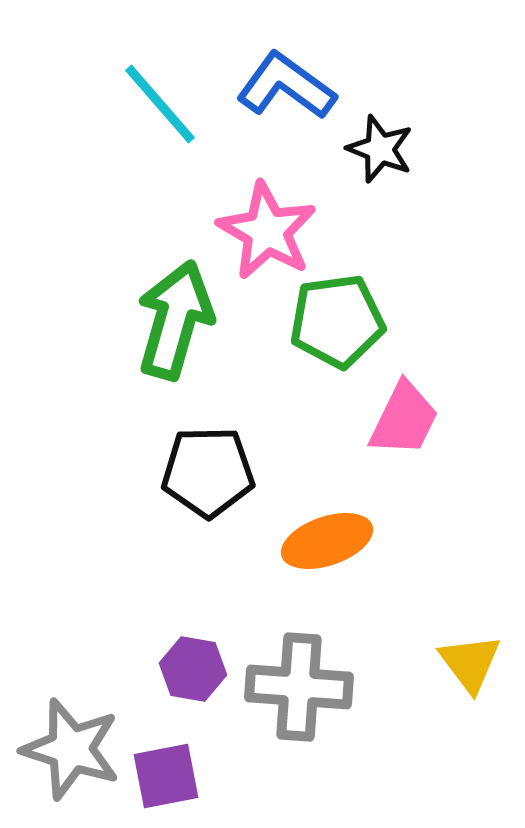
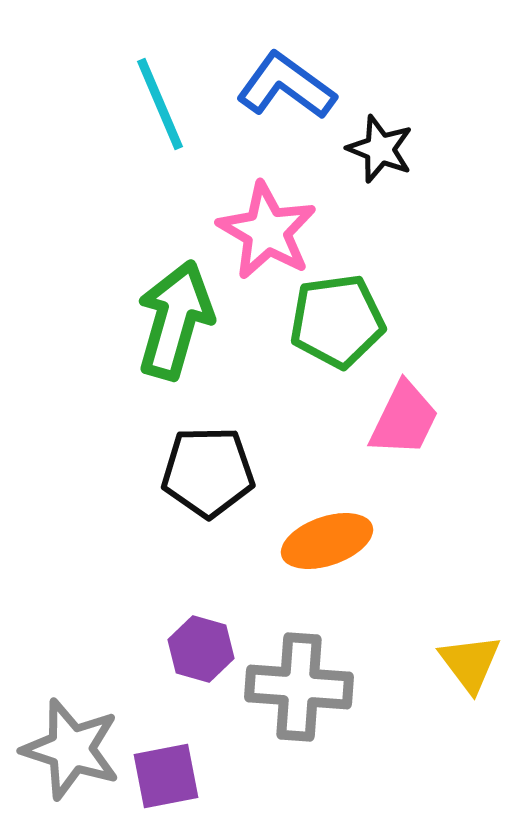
cyan line: rotated 18 degrees clockwise
purple hexagon: moved 8 px right, 20 px up; rotated 6 degrees clockwise
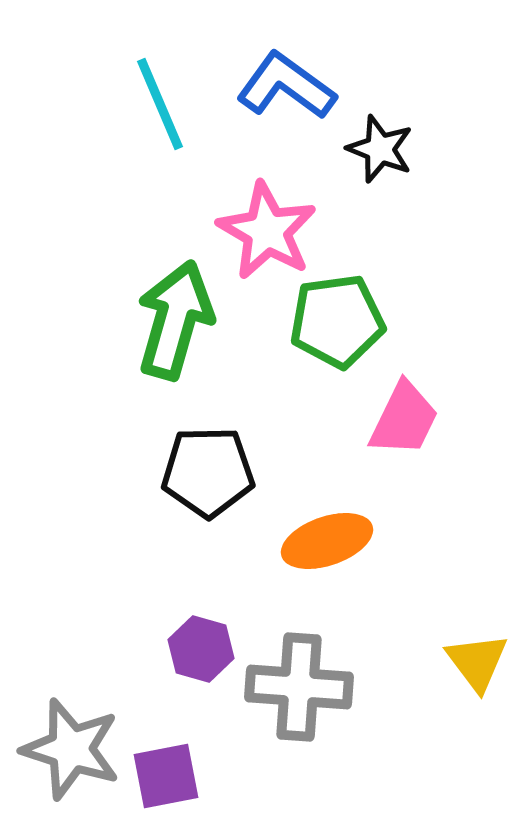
yellow triangle: moved 7 px right, 1 px up
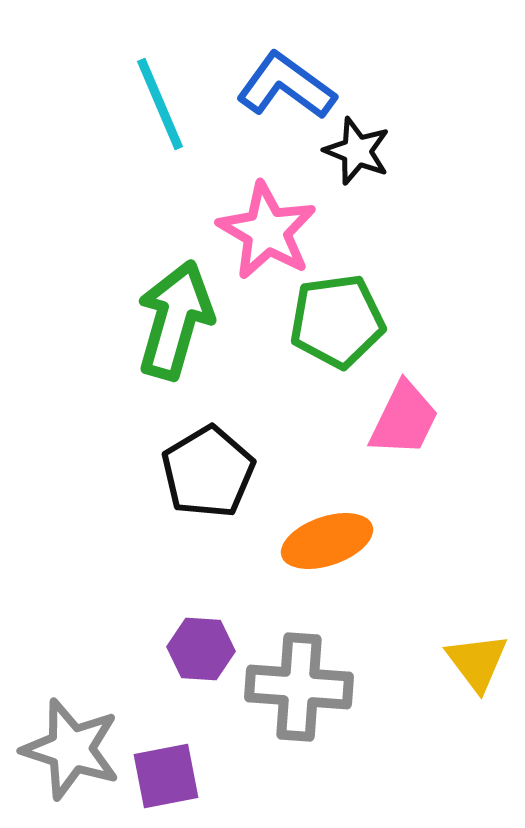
black star: moved 23 px left, 2 px down
black pentagon: rotated 30 degrees counterclockwise
purple hexagon: rotated 12 degrees counterclockwise
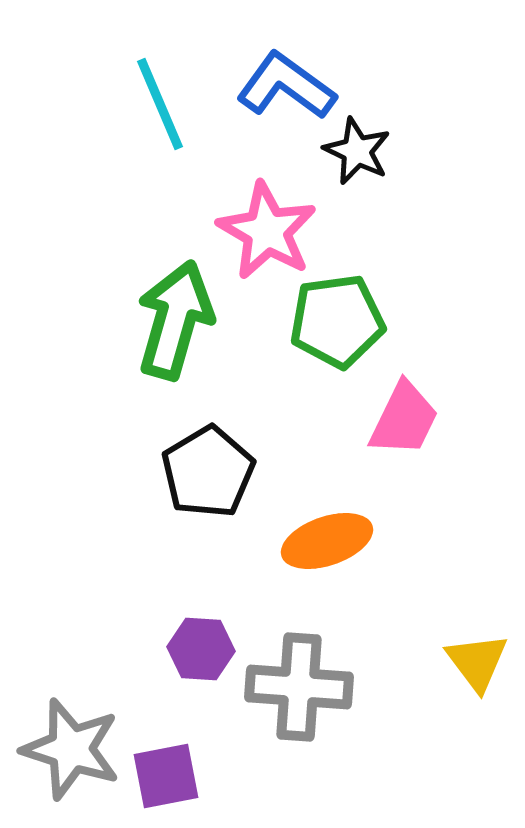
black star: rotated 4 degrees clockwise
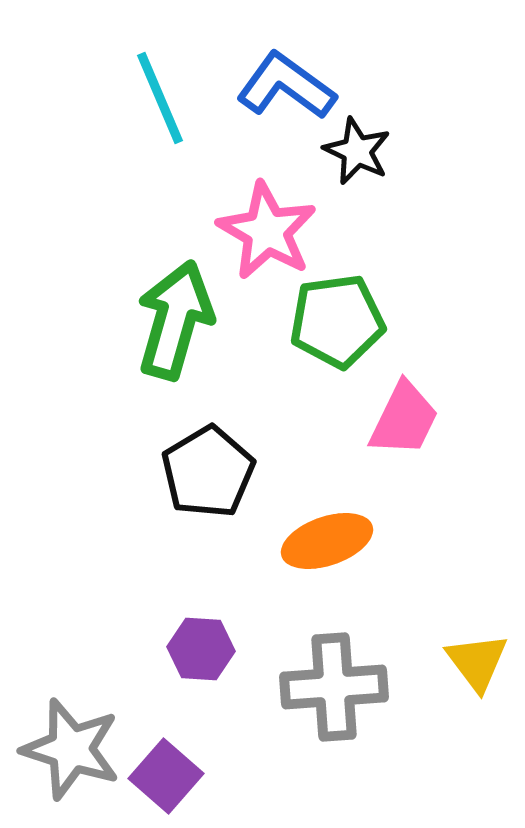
cyan line: moved 6 px up
gray cross: moved 35 px right; rotated 8 degrees counterclockwise
purple square: rotated 38 degrees counterclockwise
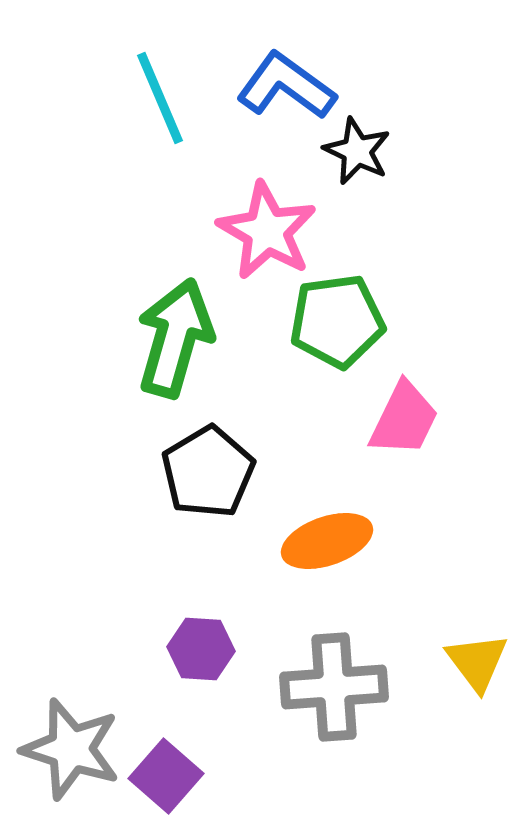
green arrow: moved 18 px down
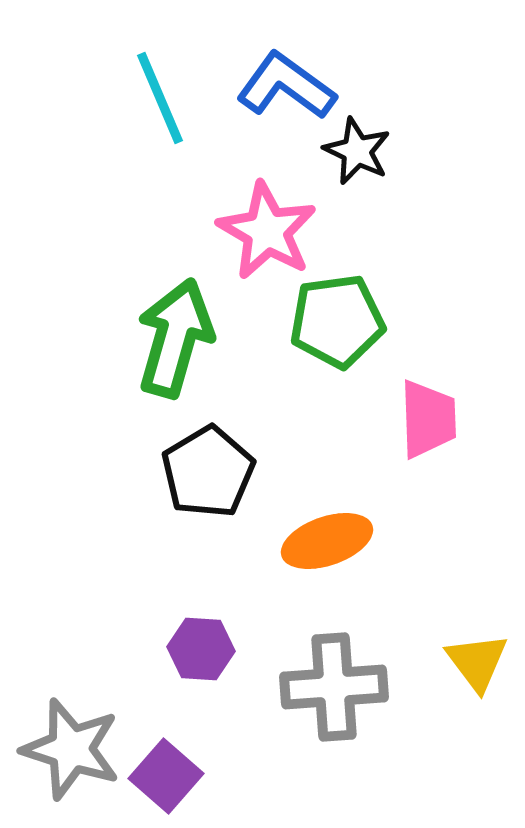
pink trapezoid: moved 24 px right; rotated 28 degrees counterclockwise
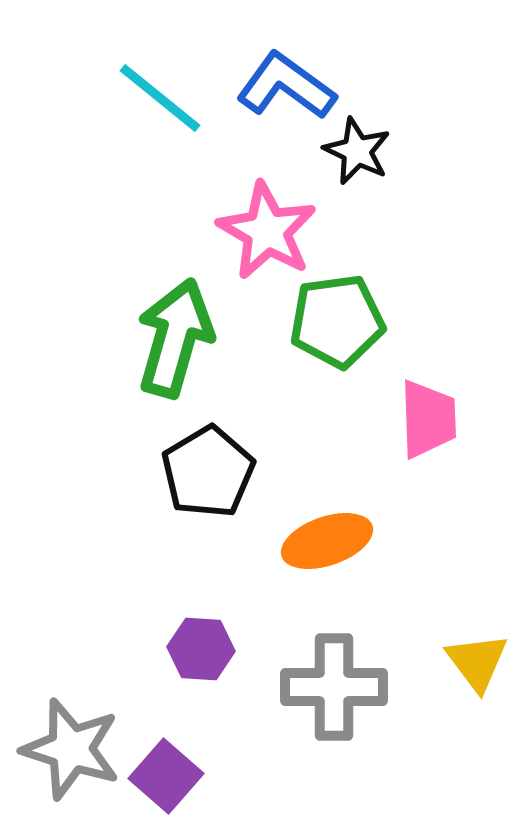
cyan line: rotated 28 degrees counterclockwise
gray cross: rotated 4 degrees clockwise
